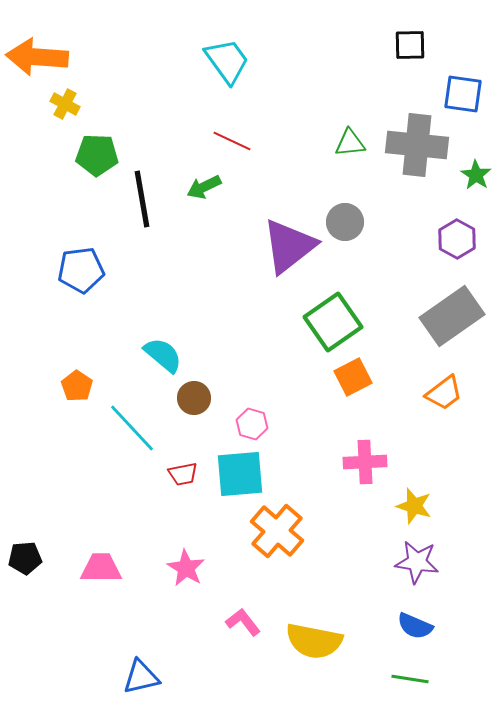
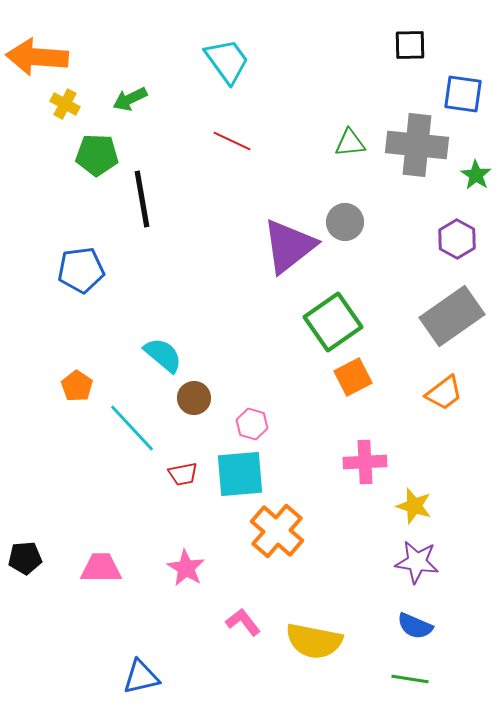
green arrow: moved 74 px left, 88 px up
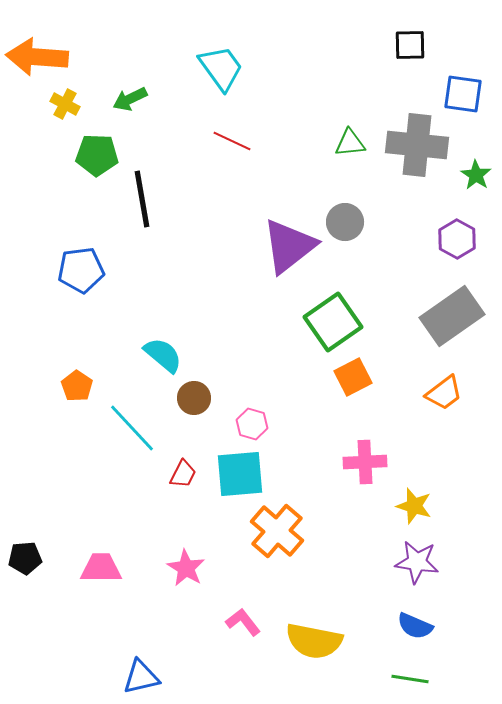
cyan trapezoid: moved 6 px left, 7 px down
red trapezoid: rotated 52 degrees counterclockwise
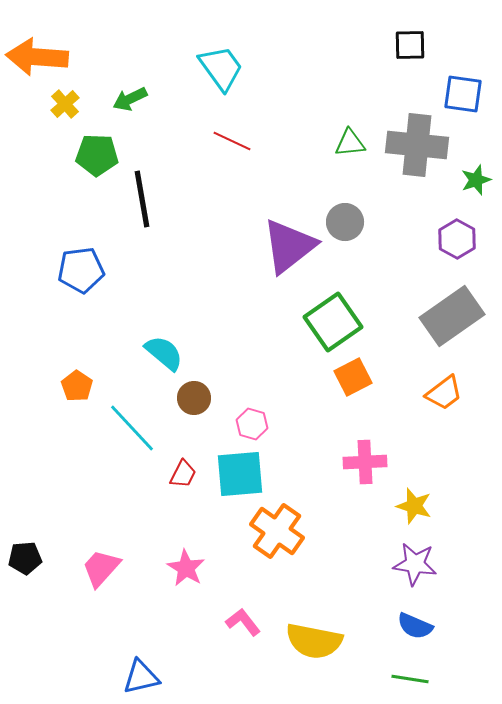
yellow cross: rotated 20 degrees clockwise
green star: moved 5 px down; rotated 20 degrees clockwise
cyan semicircle: moved 1 px right, 2 px up
orange cross: rotated 6 degrees counterclockwise
purple star: moved 2 px left, 2 px down
pink trapezoid: rotated 48 degrees counterclockwise
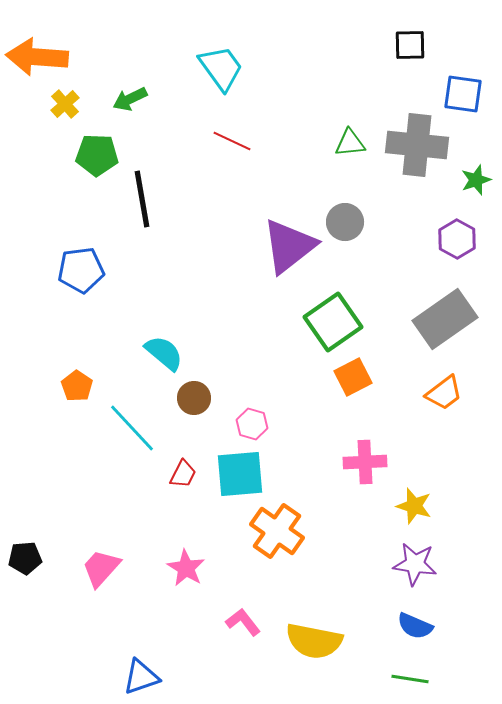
gray rectangle: moved 7 px left, 3 px down
blue triangle: rotated 6 degrees counterclockwise
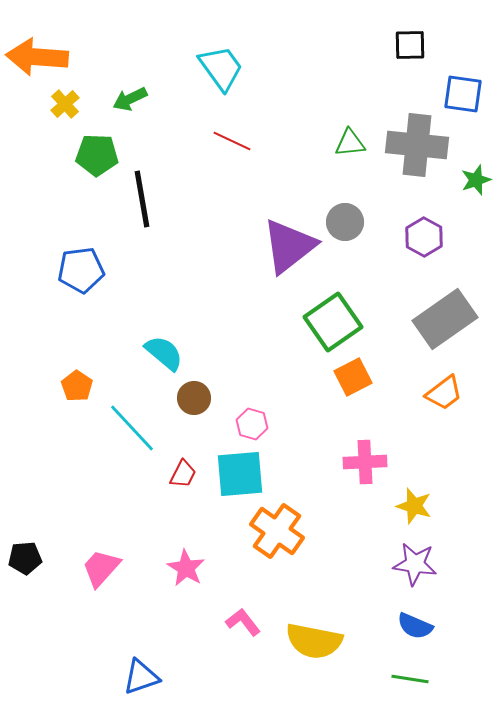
purple hexagon: moved 33 px left, 2 px up
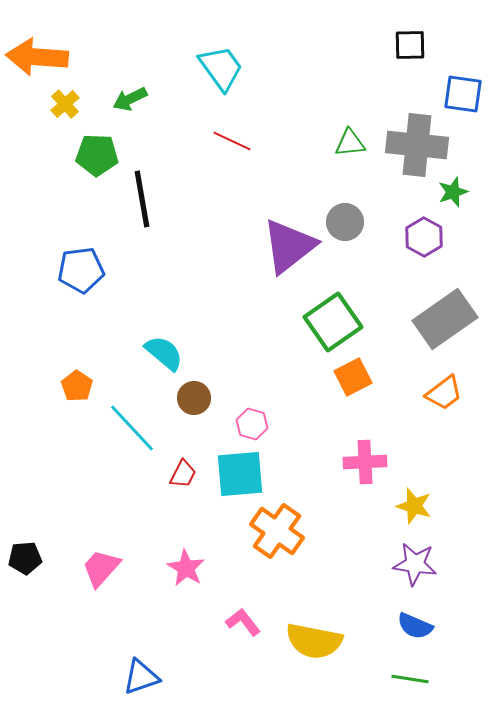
green star: moved 23 px left, 12 px down
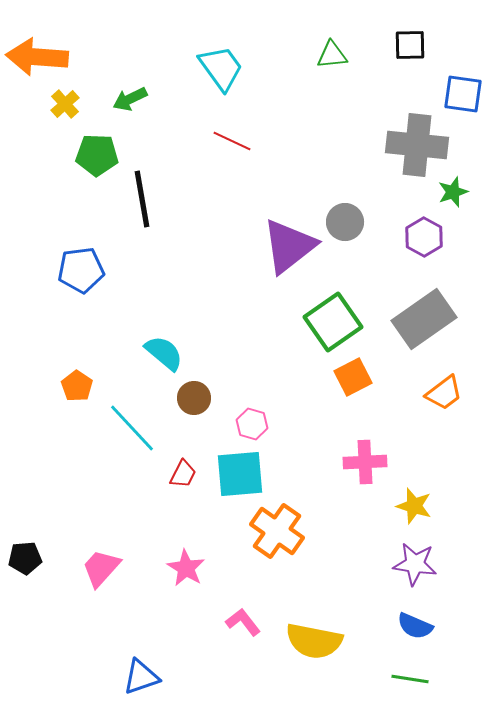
green triangle: moved 18 px left, 88 px up
gray rectangle: moved 21 px left
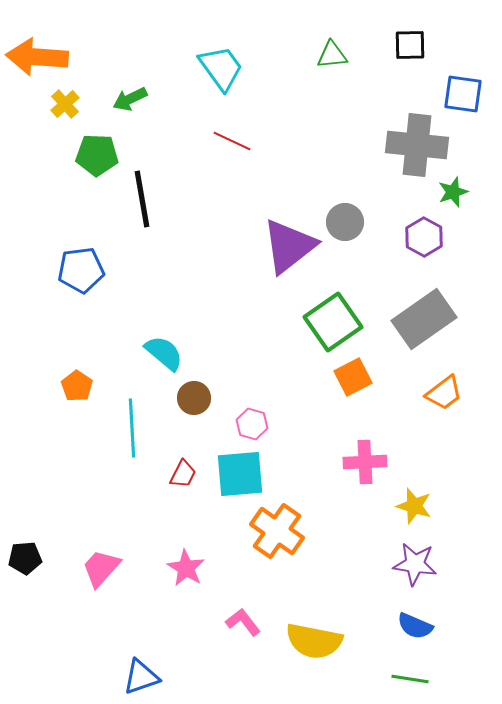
cyan line: rotated 40 degrees clockwise
